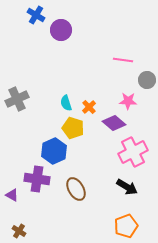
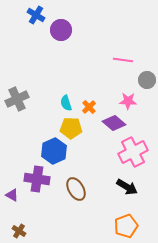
yellow pentagon: moved 2 px left; rotated 15 degrees counterclockwise
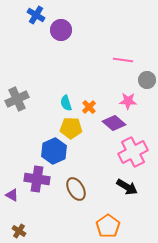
orange pentagon: moved 18 px left; rotated 15 degrees counterclockwise
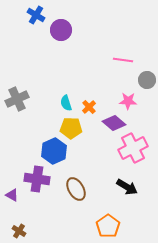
pink cross: moved 4 px up
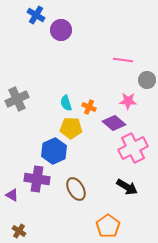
orange cross: rotated 24 degrees counterclockwise
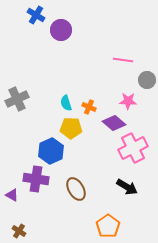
blue hexagon: moved 3 px left
purple cross: moved 1 px left
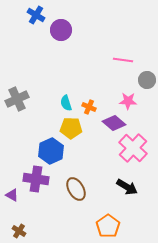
pink cross: rotated 20 degrees counterclockwise
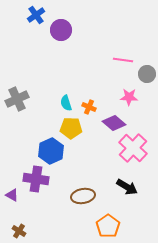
blue cross: rotated 24 degrees clockwise
gray circle: moved 6 px up
pink star: moved 1 px right, 4 px up
brown ellipse: moved 7 px right, 7 px down; rotated 70 degrees counterclockwise
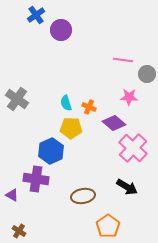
gray cross: rotated 30 degrees counterclockwise
